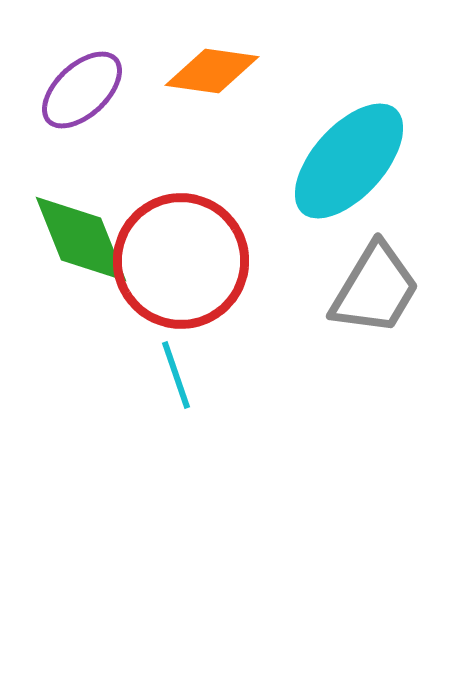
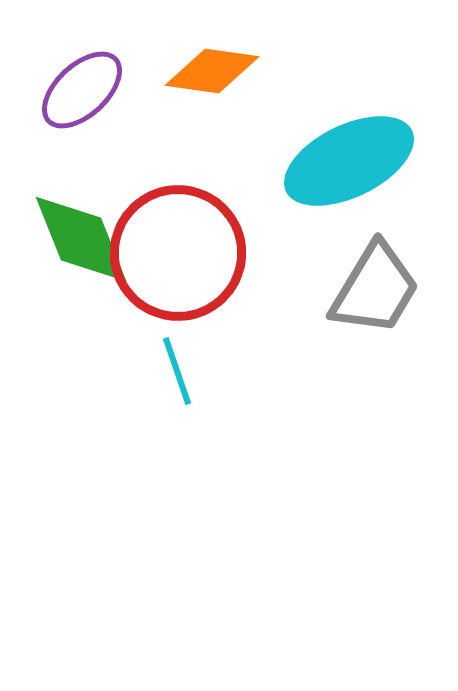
cyan ellipse: rotated 22 degrees clockwise
red circle: moved 3 px left, 8 px up
cyan line: moved 1 px right, 4 px up
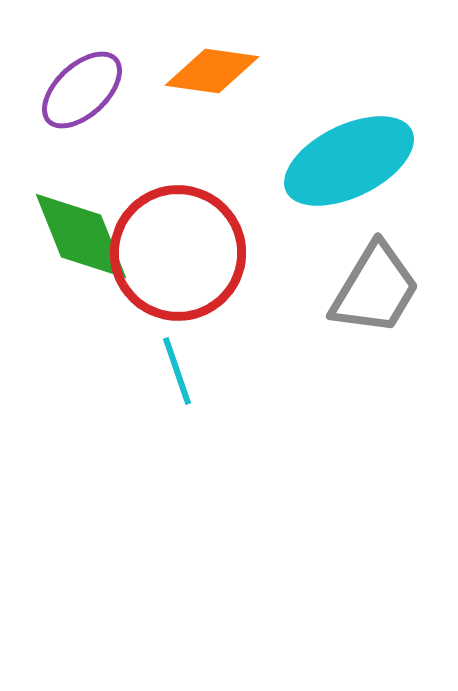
green diamond: moved 3 px up
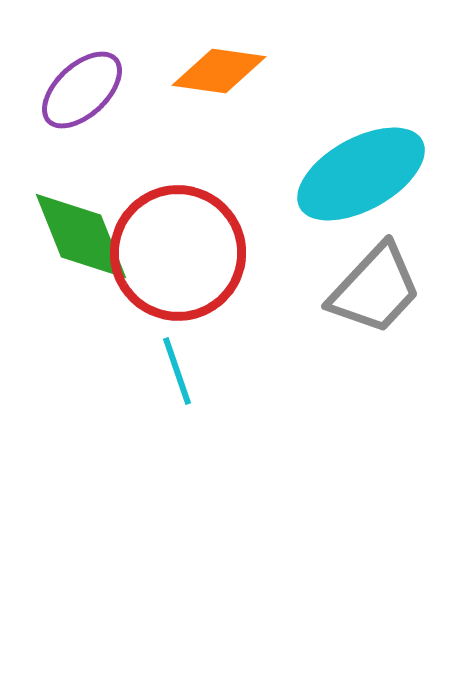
orange diamond: moved 7 px right
cyan ellipse: moved 12 px right, 13 px down; rotated 3 degrees counterclockwise
gray trapezoid: rotated 12 degrees clockwise
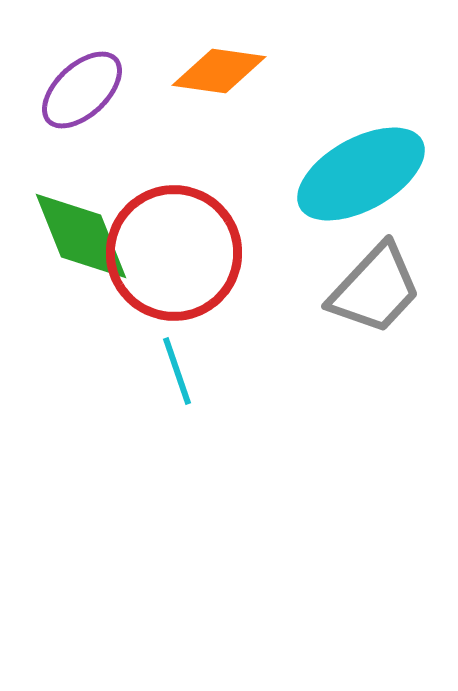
red circle: moved 4 px left
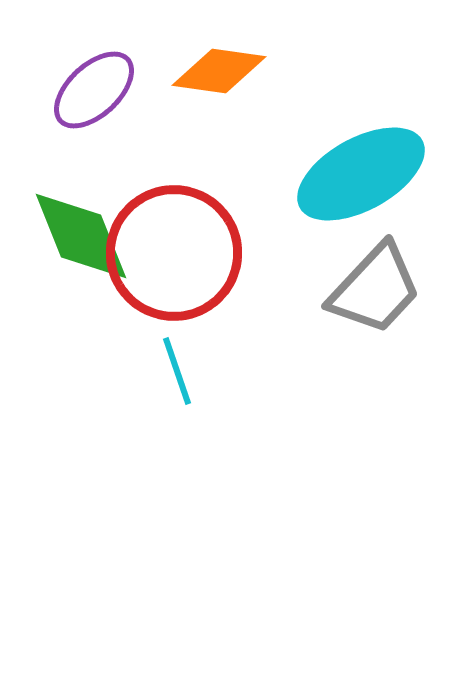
purple ellipse: moved 12 px right
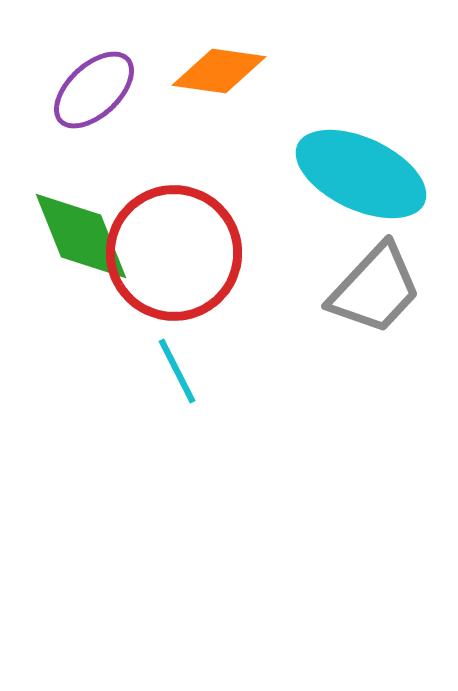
cyan ellipse: rotated 54 degrees clockwise
cyan line: rotated 8 degrees counterclockwise
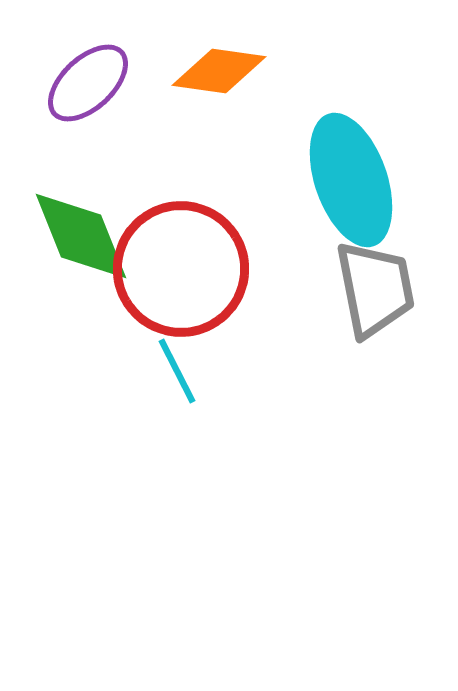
purple ellipse: moved 6 px left, 7 px up
cyan ellipse: moved 10 px left, 6 px down; rotated 46 degrees clockwise
red circle: moved 7 px right, 16 px down
gray trapezoid: rotated 54 degrees counterclockwise
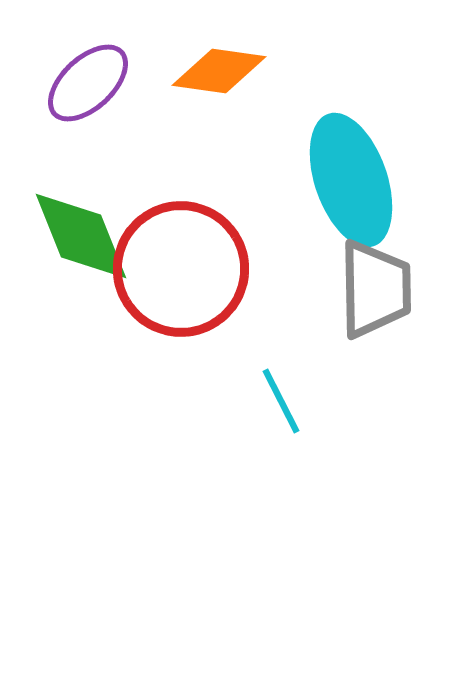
gray trapezoid: rotated 10 degrees clockwise
cyan line: moved 104 px right, 30 px down
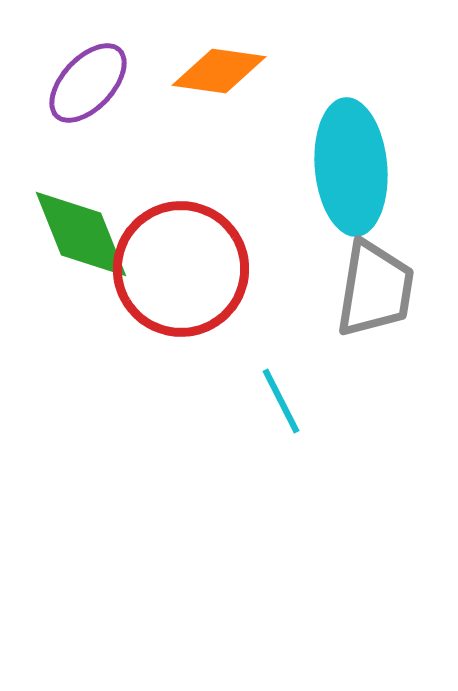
purple ellipse: rotated 4 degrees counterclockwise
cyan ellipse: moved 13 px up; rotated 14 degrees clockwise
green diamond: moved 2 px up
gray trapezoid: rotated 10 degrees clockwise
